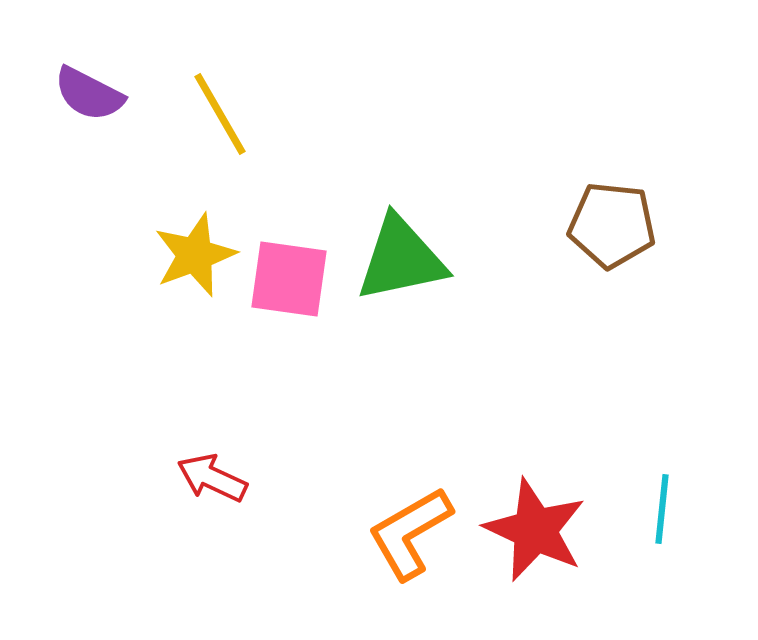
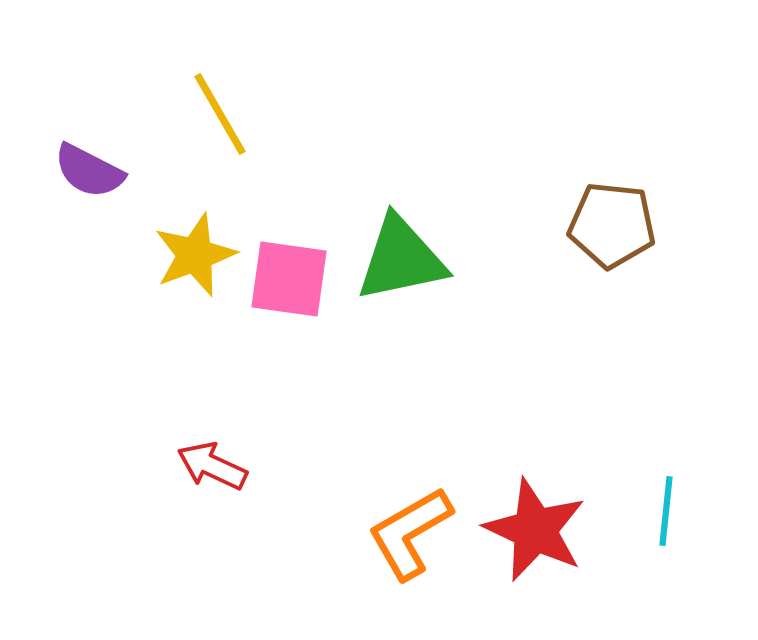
purple semicircle: moved 77 px down
red arrow: moved 12 px up
cyan line: moved 4 px right, 2 px down
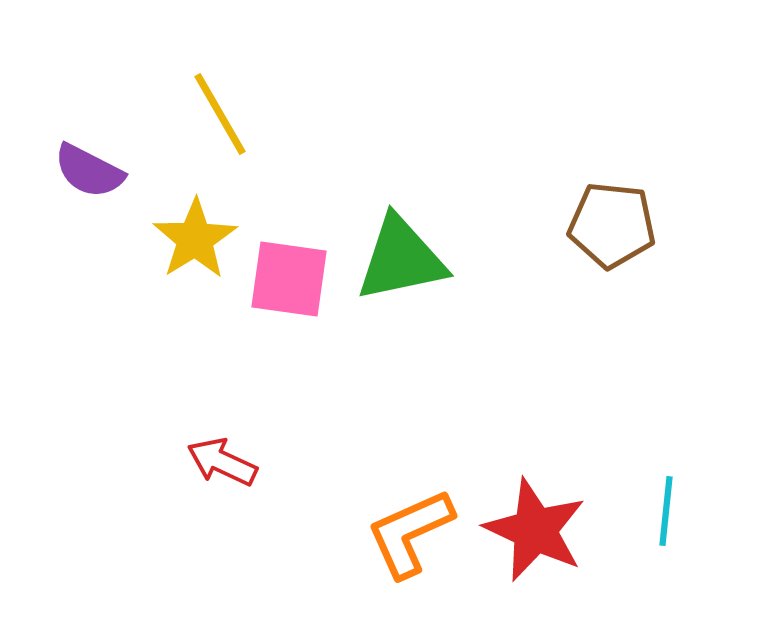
yellow star: moved 16 px up; rotated 12 degrees counterclockwise
red arrow: moved 10 px right, 4 px up
orange L-shape: rotated 6 degrees clockwise
